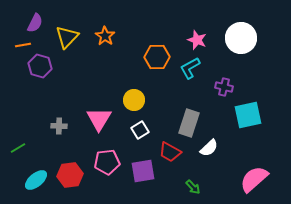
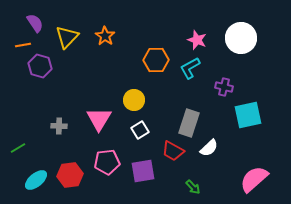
purple semicircle: rotated 60 degrees counterclockwise
orange hexagon: moved 1 px left, 3 px down
red trapezoid: moved 3 px right, 1 px up
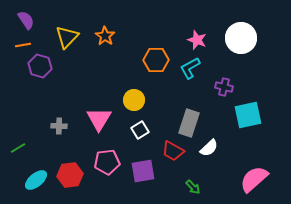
purple semicircle: moved 9 px left, 3 px up
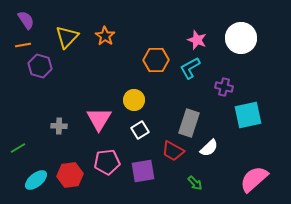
green arrow: moved 2 px right, 4 px up
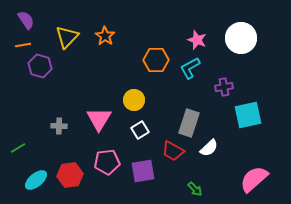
purple cross: rotated 24 degrees counterclockwise
green arrow: moved 6 px down
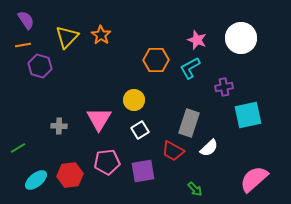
orange star: moved 4 px left, 1 px up
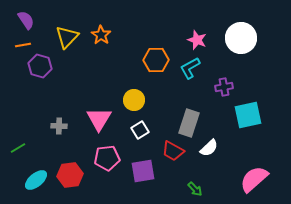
pink pentagon: moved 4 px up
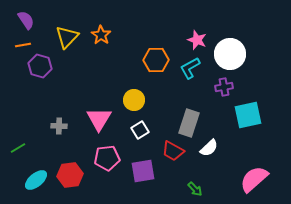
white circle: moved 11 px left, 16 px down
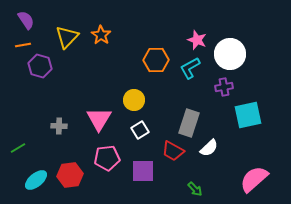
purple square: rotated 10 degrees clockwise
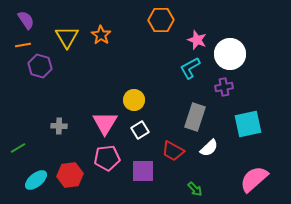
yellow triangle: rotated 15 degrees counterclockwise
orange hexagon: moved 5 px right, 40 px up
cyan square: moved 9 px down
pink triangle: moved 6 px right, 4 px down
gray rectangle: moved 6 px right, 6 px up
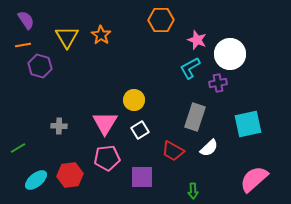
purple cross: moved 6 px left, 4 px up
purple square: moved 1 px left, 6 px down
green arrow: moved 2 px left, 2 px down; rotated 42 degrees clockwise
